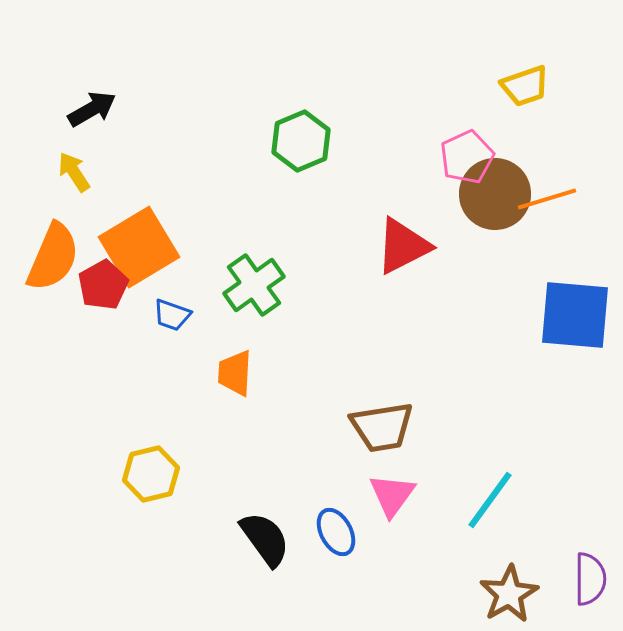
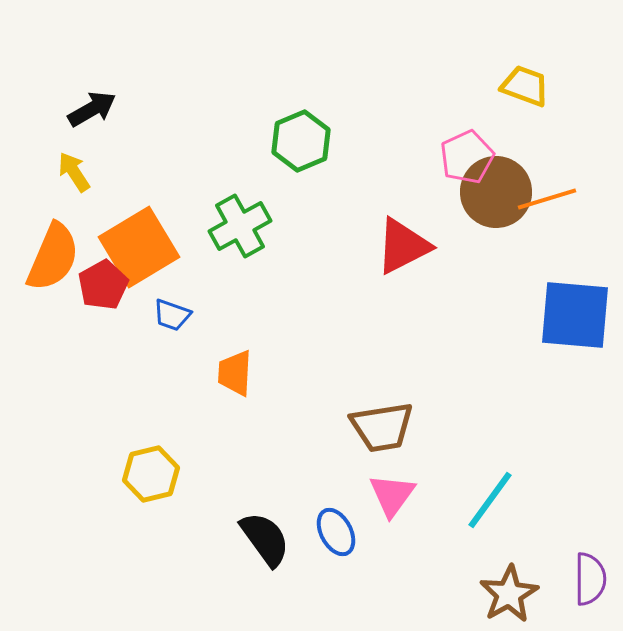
yellow trapezoid: rotated 141 degrees counterclockwise
brown circle: moved 1 px right, 2 px up
green cross: moved 14 px left, 59 px up; rotated 6 degrees clockwise
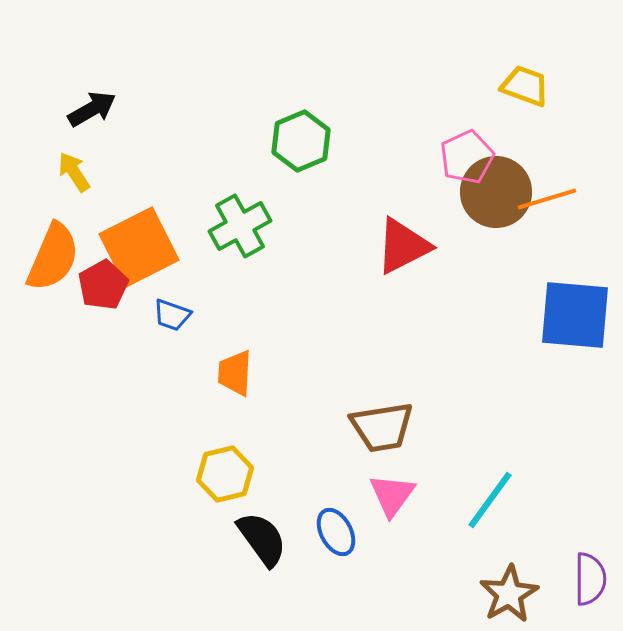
orange square: rotated 4 degrees clockwise
yellow hexagon: moved 74 px right
black semicircle: moved 3 px left
